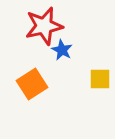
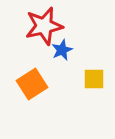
blue star: rotated 20 degrees clockwise
yellow square: moved 6 px left
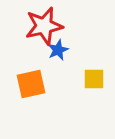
blue star: moved 4 px left
orange square: moved 1 px left; rotated 20 degrees clockwise
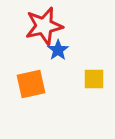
blue star: rotated 10 degrees counterclockwise
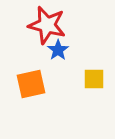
red star: moved 3 px right, 1 px up; rotated 27 degrees clockwise
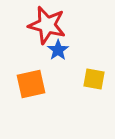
yellow square: rotated 10 degrees clockwise
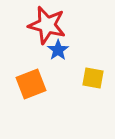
yellow square: moved 1 px left, 1 px up
orange square: rotated 8 degrees counterclockwise
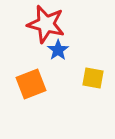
red star: moved 1 px left, 1 px up
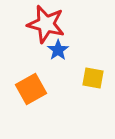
orange square: moved 5 px down; rotated 8 degrees counterclockwise
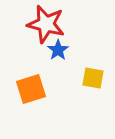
orange square: rotated 12 degrees clockwise
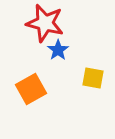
red star: moved 1 px left, 1 px up
orange square: rotated 12 degrees counterclockwise
